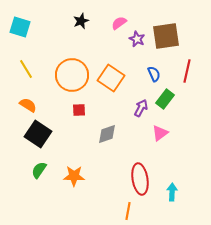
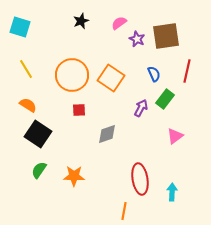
pink triangle: moved 15 px right, 3 px down
orange line: moved 4 px left
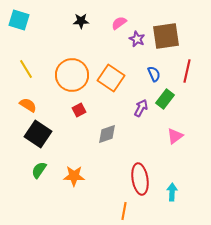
black star: rotated 21 degrees clockwise
cyan square: moved 1 px left, 7 px up
red square: rotated 24 degrees counterclockwise
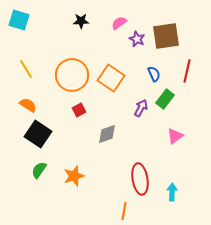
orange star: rotated 20 degrees counterclockwise
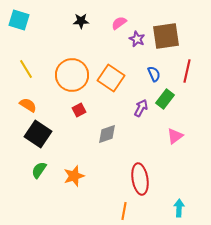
cyan arrow: moved 7 px right, 16 px down
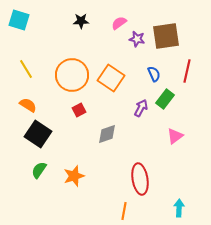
purple star: rotated 14 degrees counterclockwise
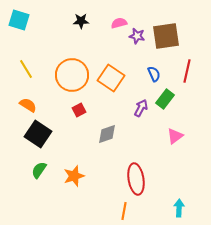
pink semicircle: rotated 21 degrees clockwise
purple star: moved 3 px up
red ellipse: moved 4 px left
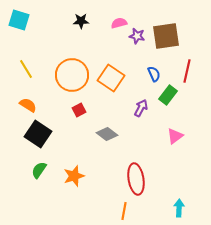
green rectangle: moved 3 px right, 4 px up
gray diamond: rotated 55 degrees clockwise
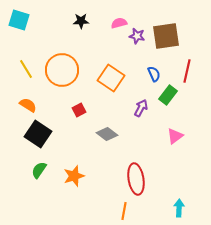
orange circle: moved 10 px left, 5 px up
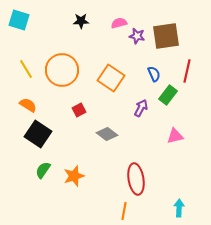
pink triangle: rotated 24 degrees clockwise
green semicircle: moved 4 px right
